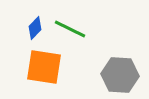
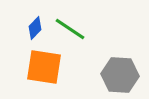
green line: rotated 8 degrees clockwise
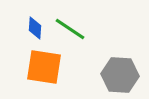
blue diamond: rotated 40 degrees counterclockwise
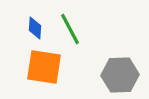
green line: rotated 28 degrees clockwise
gray hexagon: rotated 6 degrees counterclockwise
